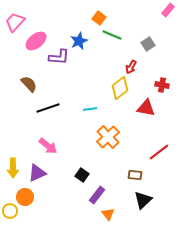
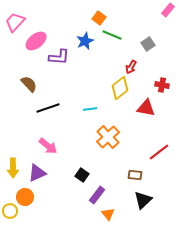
blue star: moved 6 px right
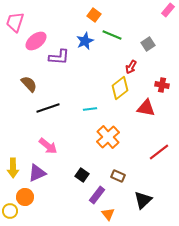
orange square: moved 5 px left, 3 px up
pink trapezoid: rotated 25 degrees counterclockwise
brown rectangle: moved 17 px left, 1 px down; rotated 16 degrees clockwise
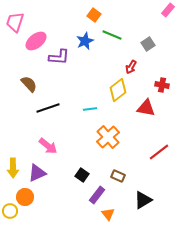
yellow diamond: moved 2 px left, 2 px down
black triangle: rotated 12 degrees clockwise
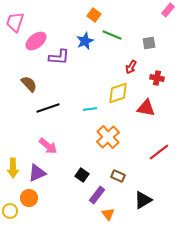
gray square: moved 1 px right, 1 px up; rotated 24 degrees clockwise
red cross: moved 5 px left, 7 px up
yellow diamond: moved 3 px down; rotated 20 degrees clockwise
orange circle: moved 4 px right, 1 px down
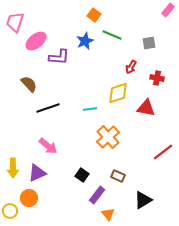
red line: moved 4 px right
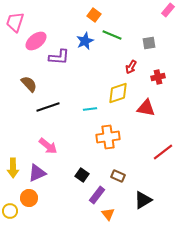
red cross: moved 1 px right, 1 px up; rotated 24 degrees counterclockwise
black line: moved 1 px up
orange cross: rotated 35 degrees clockwise
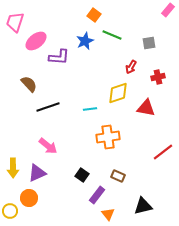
black triangle: moved 6 px down; rotated 18 degrees clockwise
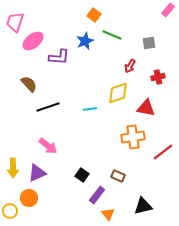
pink ellipse: moved 3 px left
red arrow: moved 1 px left, 1 px up
orange cross: moved 25 px right
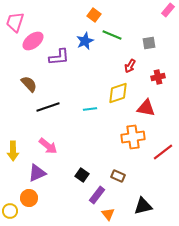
purple L-shape: rotated 10 degrees counterclockwise
yellow arrow: moved 17 px up
